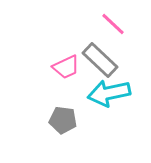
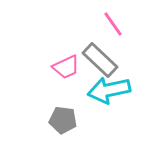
pink line: rotated 12 degrees clockwise
cyan arrow: moved 3 px up
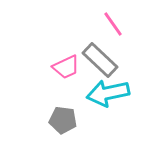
cyan arrow: moved 1 px left, 3 px down
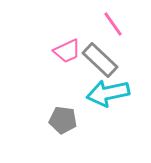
pink trapezoid: moved 1 px right, 16 px up
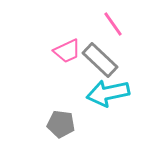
gray pentagon: moved 2 px left, 4 px down
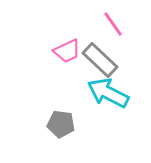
cyan arrow: rotated 39 degrees clockwise
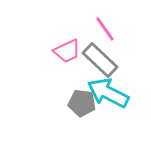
pink line: moved 8 px left, 5 px down
gray pentagon: moved 21 px right, 21 px up
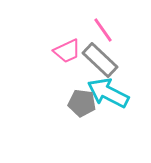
pink line: moved 2 px left, 1 px down
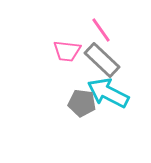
pink line: moved 2 px left
pink trapezoid: rotated 32 degrees clockwise
gray rectangle: moved 2 px right
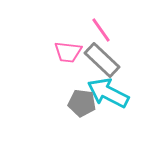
pink trapezoid: moved 1 px right, 1 px down
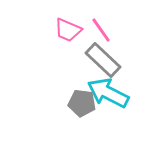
pink trapezoid: moved 22 px up; rotated 16 degrees clockwise
gray rectangle: moved 1 px right
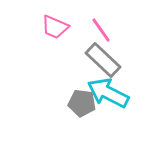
pink trapezoid: moved 13 px left, 3 px up
